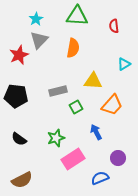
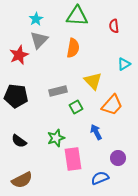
yellow triangle: rotated 42 degrees clockwise
black semicircle: moved 2 px down
pink rectangle: rotated 65 degrees counterclockwise
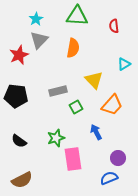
yellow triangle: moved 1 px right, 1 px up
blue semicircle: moved 9 px right
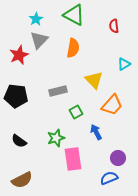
green triangle: moved 3 px left, 1 px up; rotated 25 degrees clockwise
green square: moved 5 px down
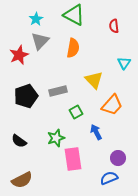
gray triangle: moved 1 px right, 1 px down
cyan triangle: moved 1 px up; rotated 24 degrees counterclockwise
black pentagon: moved 10 px right; rotated 25 degrees counterclockwise
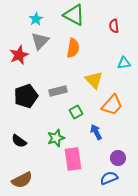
cyan triangle: rotated 48 degrees clockwise
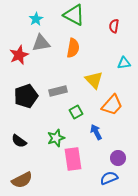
red semicircle: rotated 16 degrees clockwise
gray triangle: moved 1 px right, 2 px down; rotated 36 degrees clockwise
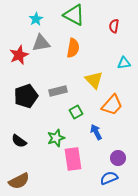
brown semicircle: moved 3 px left, 1 px down
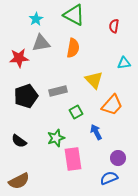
red star: moved 3 px down; rotated 18 degrees clockwise
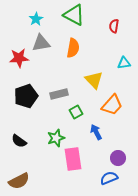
gray rectangle: moved 1 px right, 3 px down
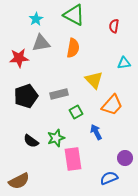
black semicircle: moved 12 px right
purple circle: moved 7 px right
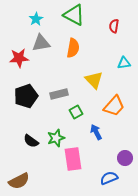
orange trapezoid: moved 2 px right, 1 px down
